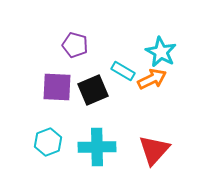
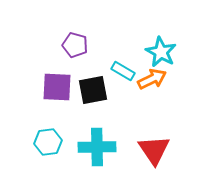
black square: rotated 12 degrees clockwise
cyan hexagon: rotated 12 degrees clockwise
red triangle: rotated 16 degrees counterclockwise
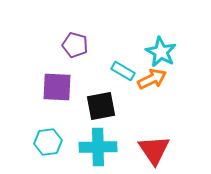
black square: moved 8 px right, 16 px down
cyan cross: moved 1 px right
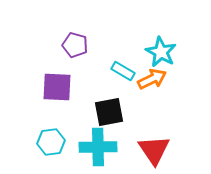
black square: moved 8 px right, 6 px down
cyan hexagon: moved 3 px right
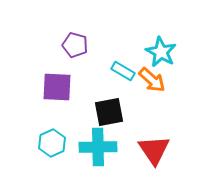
orange arrow: moved 1 px down; rotated 68 degrees clockwise
cyan hexagon: moved 1 px right, 1 px down; rotated 16 degrees counterclockwise
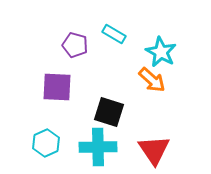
cyan rectangle: moved 9 px left, 37 px up
black square: rotated 28 degrees clockwise
cyan hexagon: moved 6 px left
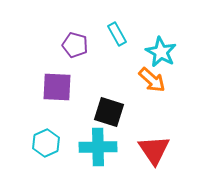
cyan rectangle: moved 3 px right; rotated 30 degrees clockwise
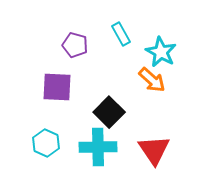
cyan rectangle: moved 4 px right
black square: rotated 28 degrees clockwise
cyan hexagon: rotated 12 degrees counterclockwise
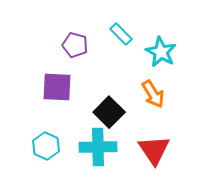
cyan rectangle: rotated 15 degrees counterclockwise
orange arrow: moved 1 px right, 14 px down; rotated 16 degrees clockwise
cyan hexagon: moved 3 px down
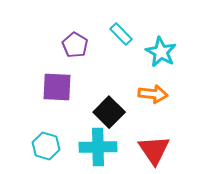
purple pentagon: rotated 15 degrees clockwise
orange arrow: rotated 52 degrees counterclockwise
cyan hexagon: rotated 8 degrees counterclockwise
